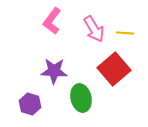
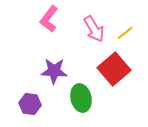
pink L-shape: moved 3 px left, 2 px up
yellow line: rotated 42 degrees counterclockwise
purple hexagon: rotated 10 degrees counterclockwise
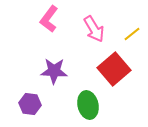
yellow line: moved 7 px right, 1 px down
green ellipse: moved 7 px right, 7 px down
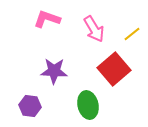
pink L-shape: moved 2 px left; rotated 72 degrees clockwise
purple hexagon: moved 2 px down
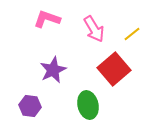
purple star: moved 1 px left, 1 px up; rotated 28 degrees counterclockwise
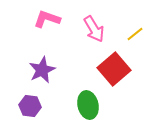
yellow line: moved 3 px right
purple star: moved 11 px left
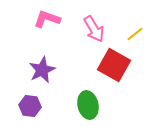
red square: moved 4 px up; rotated 20 degrees counterclockwise
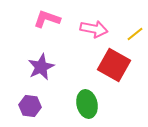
pink arrow: rotated 48 degrees counterclockwise
purple star: moved 1 px left, 3 px up
green ellipse: moved 1 px left, 1 px up
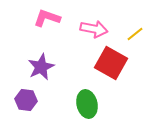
pink L-shape: moved 1 px up
red square: moved 3 px left, 2 px up
purple hexagon: moved 4 px left, 6 px up
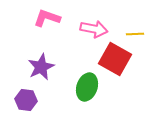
yellow line: rotated 36 degrees clockwise
red square: moved 4 px right, 4 px up
green ellipse: moved 17 px up; rotated 32 degrees clockwise
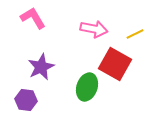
pink L-shape: moved 14 px left; rotated 40 degrees clockwise
yellow line: rotated 24 degrees counterclockwise
red square: moved 5 px down
